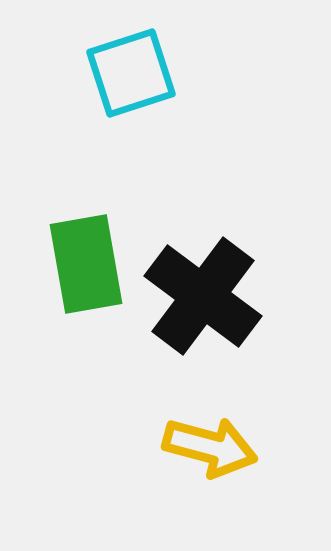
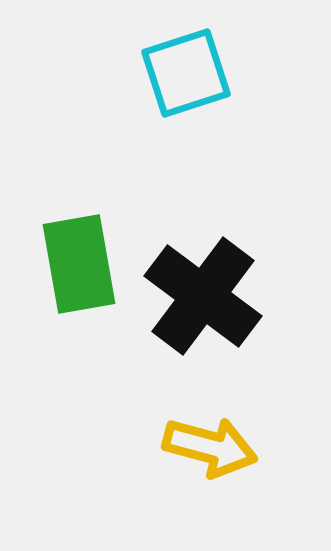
cyan square: moved 55 px right
green rectangle: moved 7 px left
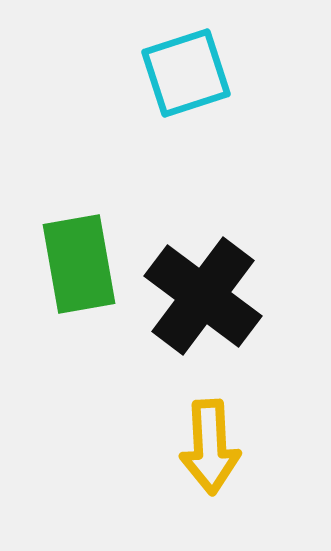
yellow arrow: rotated 72 degrees clockwise
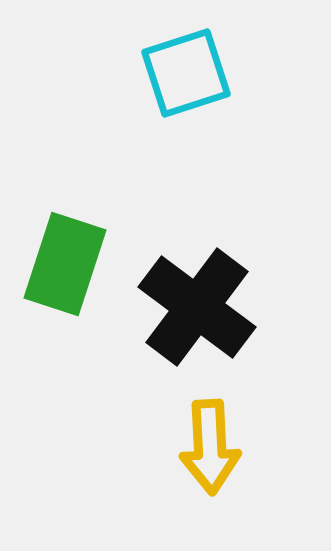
green rectangle: moved 14 px left; rotated 28 degrees clockwise
black cross: moved 6 px left, 11 px down
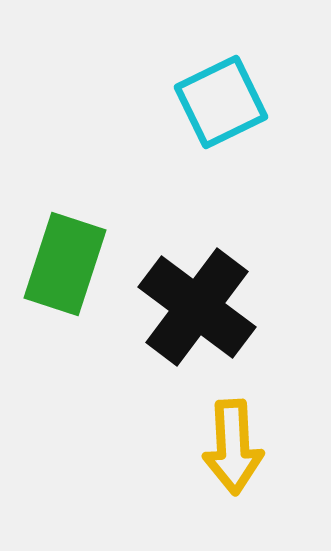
cyan square: moved 35 px right, 29 px down; rotated 8 degrees counterclockwise
yellow arrow: moved 23 px right
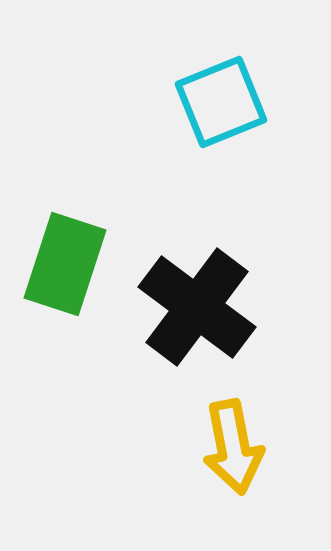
cyan square: rotated 4 degrees clockwise
yellow arrow: rotated 8 degrees counterclockwise
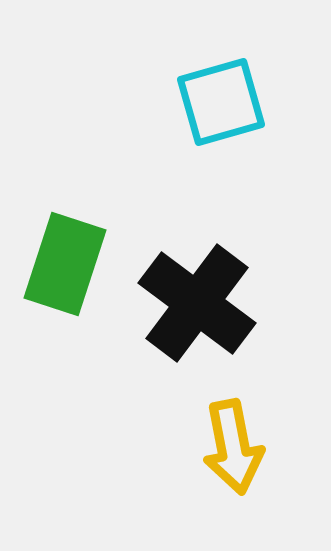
cyan square: rotated 6 degrees clockwise
black cross: moved 4 px up
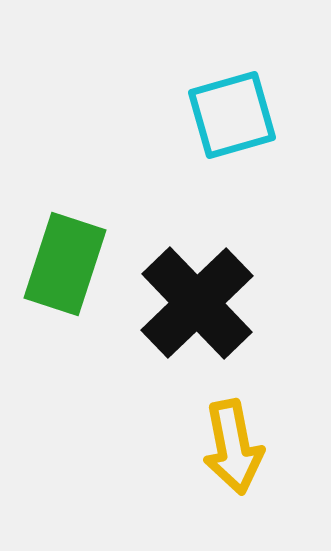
cyan square: moved 11 px right, 13 px down
black cross: rotated 9 degrees clockwise
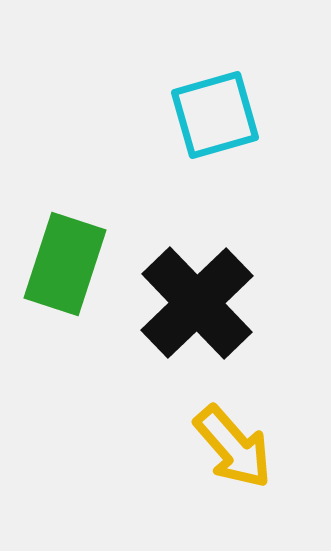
cyan square: moved 17 px left
yellow arrow: rotated 30 degrees counterclockwise
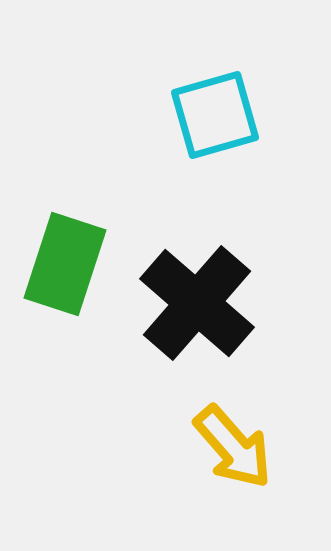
black cross: rotated 5 degrees counterclockwise
